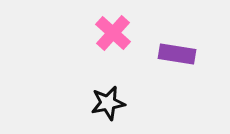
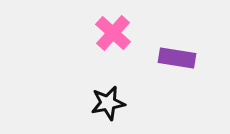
purple rectangle: moved 4 px down
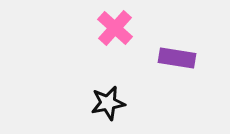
pink cross: moved 2 px right, 5 px up
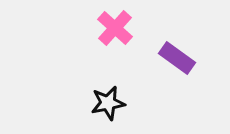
purple rectangle: rotated 27 degrees clockwise
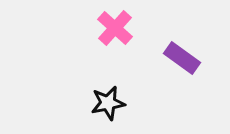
purple rectangle: moved 5 px right
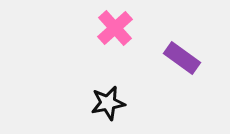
pink cross: rotated 6 degrees clockwise
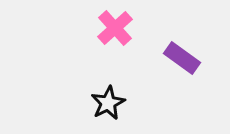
black star: rotated 16 degrees counterclockwise
